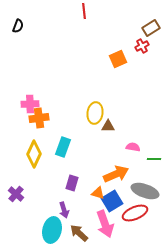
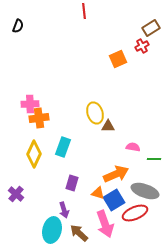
yellow ellipse: rotated 25 degrees counterclockwise
blue square: moved 2 px right, 1 px up
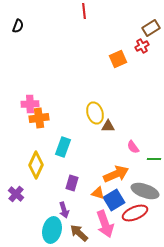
pink semicircle: rotated 136 degrees counterclockwise
yellow diamond: moved 2 px right, 11 px down
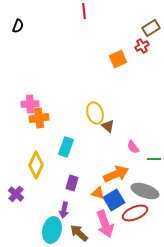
brown triangle: rotated 40 degrees clockwise
cyan rectangle: moved 3 px right
purple arrow: rotated 28 degrees clockwise
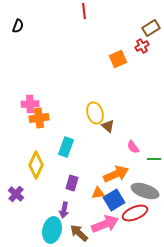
orange triangle: rotated 24 degrees counterclockwise
pink arrow: rotated 92 degrees counterclockwise
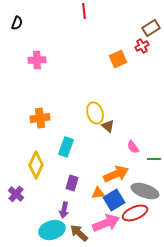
black semicircle: moved 1 px left, 3 px up
pink cross: moved 7 px right, 44 px up
orange cross: moved 1 px right
pink arrow: moved 1 px right, 1 px up
cyan ellipse: rotated 60 degrees clockwise
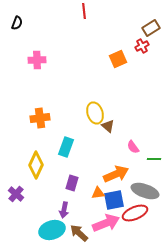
blue square: rotated 20 degrees clockwise
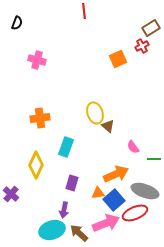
pink cross: rotated 18 degrees clockwise
purple cross: moved 5 px left
blue square: rotated 30 degrees counterclockwise
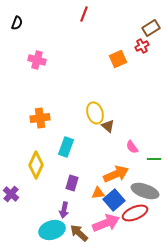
red line: moved 3 px down; rotated 28 degrees clockwise
pink semicircle: moved 1 px left
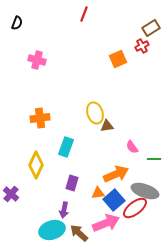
brown triangle: moved 1 px left; rotated 48 degrees counterclockwise
red ellipse: moved 5 px up; rotated 15 degrees counterclockwise
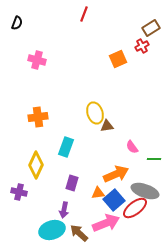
orange cross: moved 2 px left, 1 px up
purple cross: moved 8 px right, 2 px up; rotated 28 degrees counterclockwise
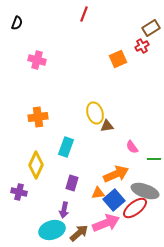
brown arrow: rotated 96 degrees clockwise
